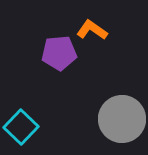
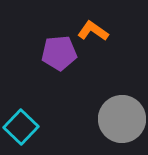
orange L-shape: moved 1 px right, 1 px down
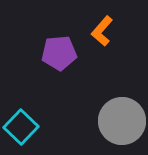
orange L-shape: moved 9 px right; rotated 84 degrees counterclockwise
gray circle: moved 2 px down
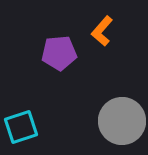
cyan square: rotated 28 degrees clockwise
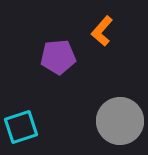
purple pentagon: moved 1 px left, 4 px down
gray circle: moved 2 px left
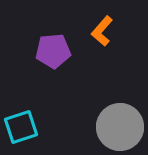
purple pentagon: moved 5 px left, 6 px up
gray circle: moved 6 px down
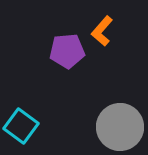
purple pentagon: moved 14 px right
cyan square: moved 1 px up; rotated 36 degrees counterclockwise
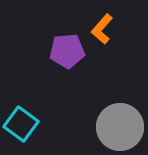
orange L-shape: moved 2 px up
cyan square: moved 2 px up
